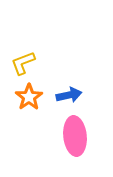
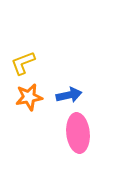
orange star: rotated 24 degrees clockwise
pink ellipse: moved 3 px right, 3 px up
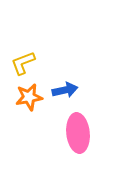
blue arrow: moved 4 px left, 5 px up
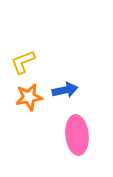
yellow L-shape: moved 1 px up
pink ellipse: moved 1 px left, 2 px down
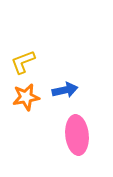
orange star: moved 3 px left
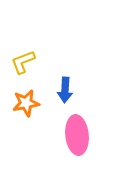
blue arrow: rotated 105 degrees clockwise
orange star: moved 6 px down
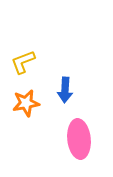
pink ellipse: moved 2 px right, 4 px down
